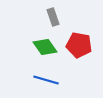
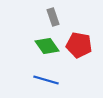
green diamond: moved 2 px right, 1 px up
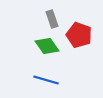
gray rectangle: moved 1 px left, 2 px down
red pentagon: moved 10 px up; rotated 10 degrees clockwise
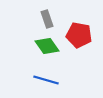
gray rectangle: moved 5 px left
red pentagon: rotated 10 degrees counterclockwise
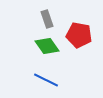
blue line: rotated 10 degrees clockwise
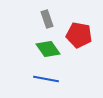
green diamond: moved 1 px right, 3 px down
blue line: moved 1 px up; rotated 15 degrees counterclockwise
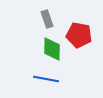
green diamond: moved 4 px right; rotated 35 degrees clockwise
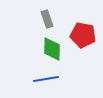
red pentagon: moved 4 px right
blue line: rotated 20 degrees counterclockwise
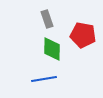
blue line: moved 2 px left
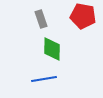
gray rectangle: moved 6 px left
red pentagon: moved 19 px up
